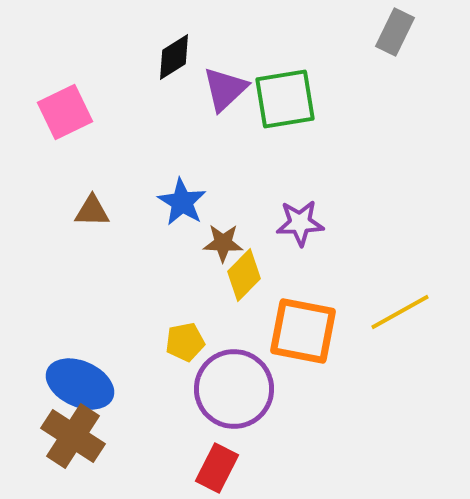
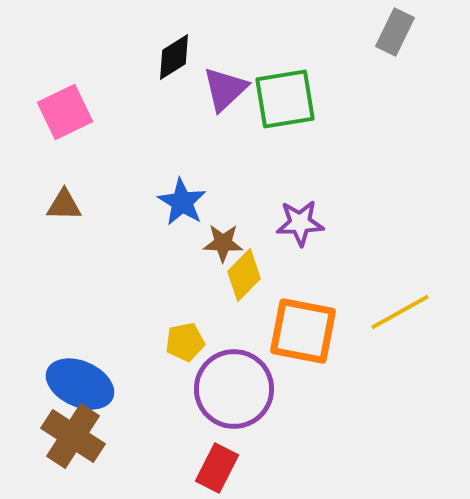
brown triangle: moved 28 px left, 6 px up
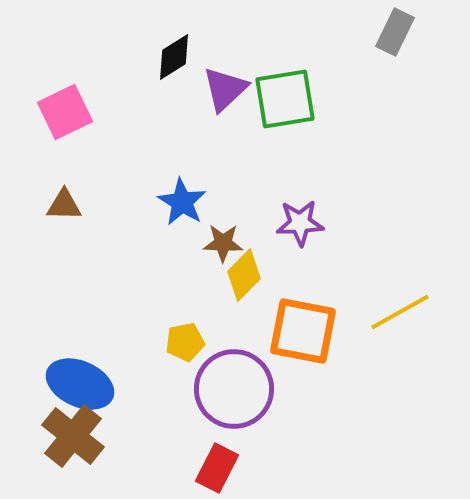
brown cross: rotated 6 degrees clockwise
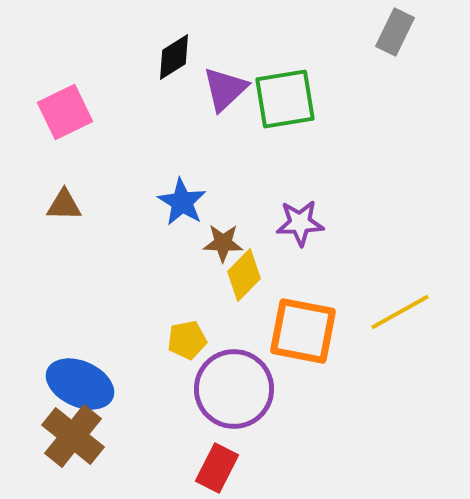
yellow pentagon: moved 2 px right, 2 px up
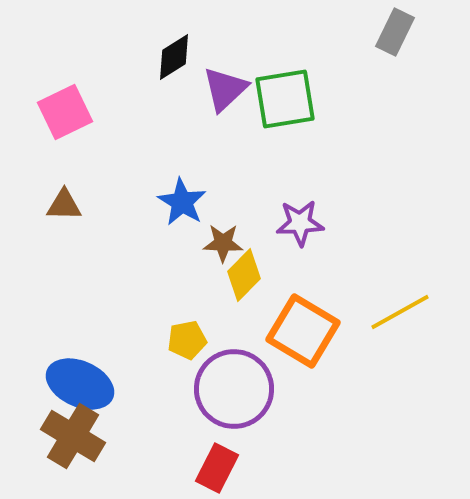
orange square: rotated 20 degrees clockwise
brown cross: rotated 8 degrees counterclockwise
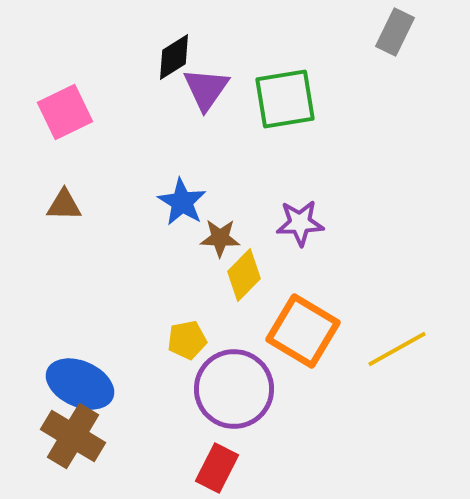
purple triangle: moved 19 px left; rotated 12 degrees counterclockwise
brown star: moved 3 px left, 5 px up
yellow line: moved 3 px left, 37 px down
